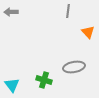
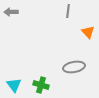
green cross: moved 3 px left, 5 px down
cyan triangle: moved 2 px right
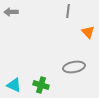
cyan triangle: rotated 28 degrees counterclockwise
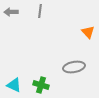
gray line: moved 28 px left
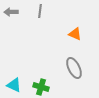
orange triangle: moved 13 px left, 2 px down; rotated 24 degrees counterclockwise
gray ellipse: moved 1 px down; rotated 75 degrees clockwise
green cross: moved 2 px down
